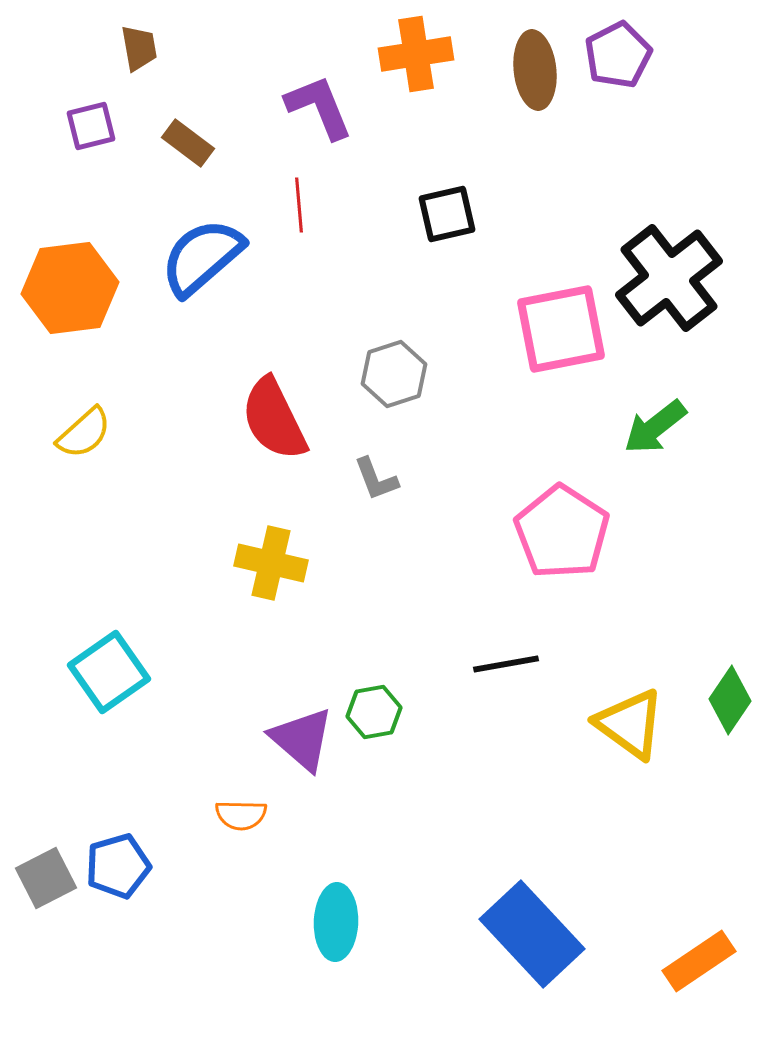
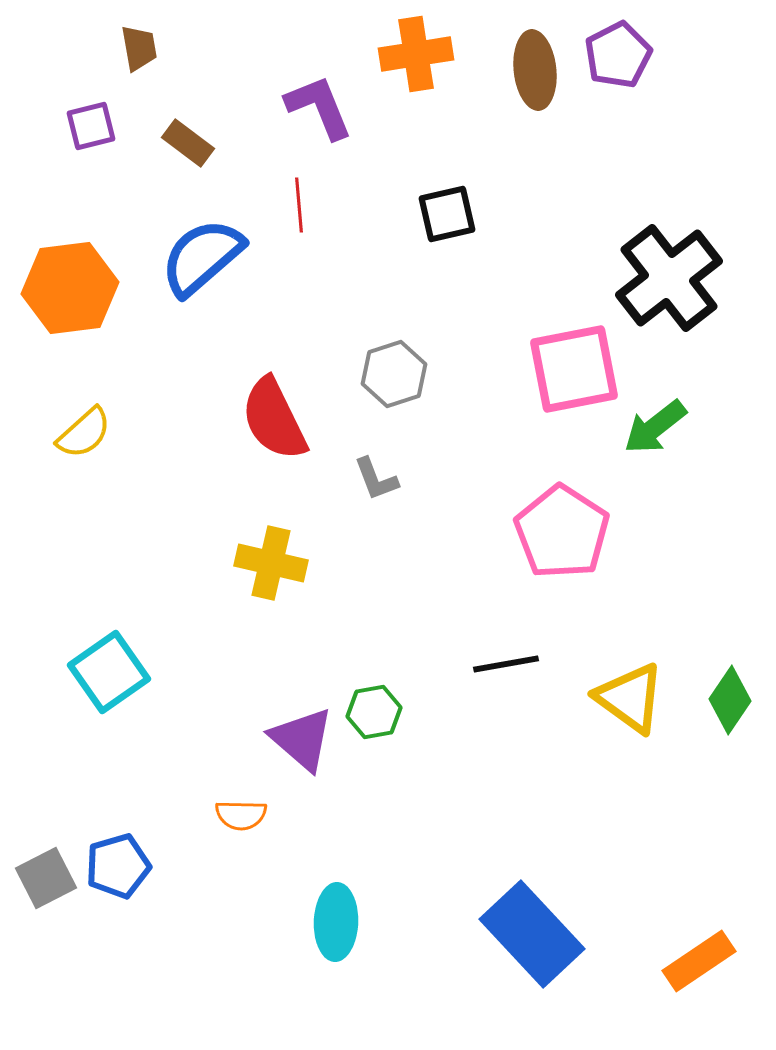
pink square: moved 13 px right, 40 px down
yellow triangle: moved 26 px up
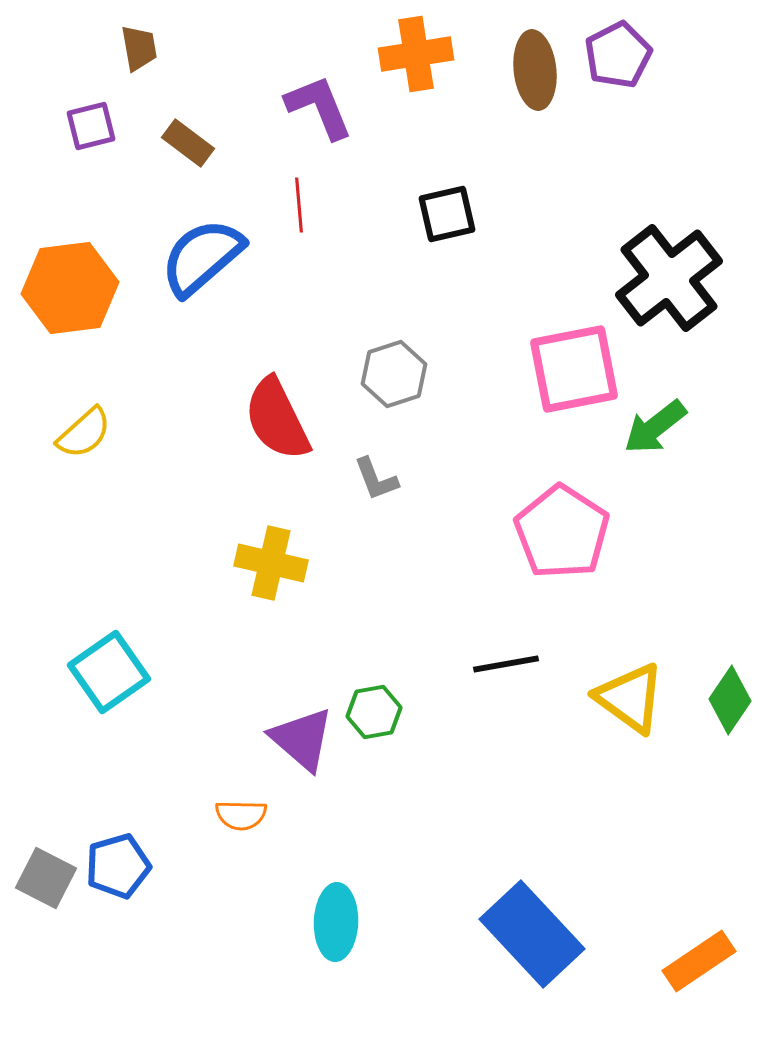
red semicircle: moved 3 px right
gray square: rotated 36 degrees counterclockwise
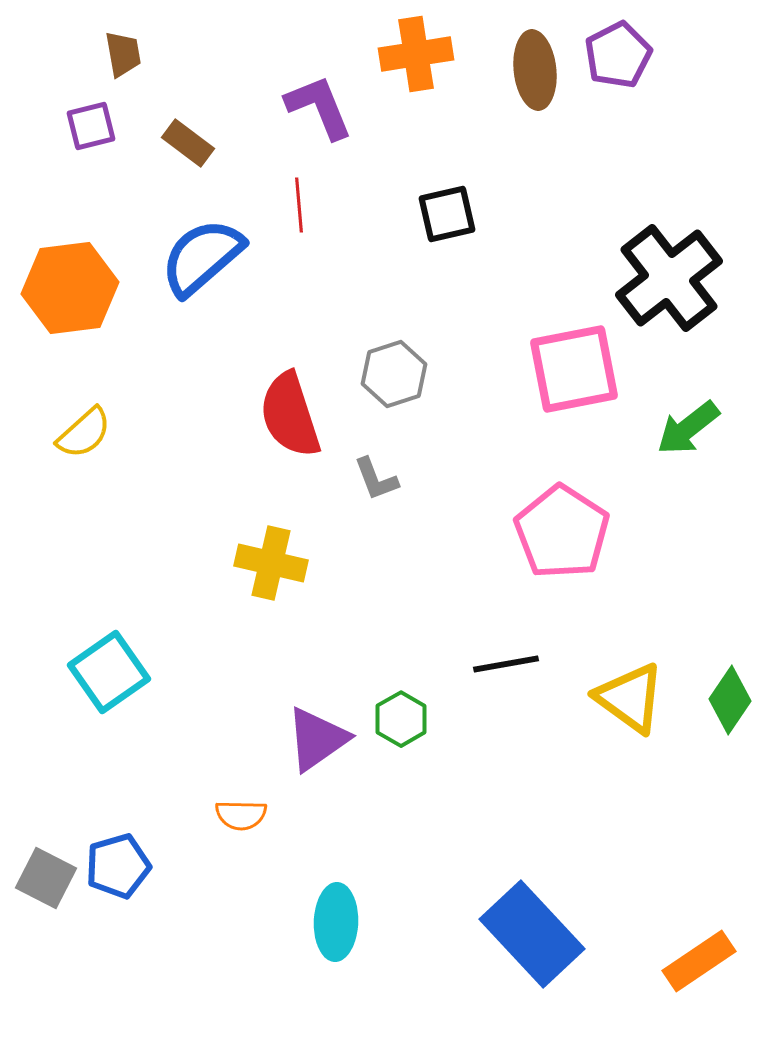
brown trapezoid: moved 16 px left, 6 px down
red semicircle: moved 13 px right, 4 px up; rotated 8 degrees clockwise
green arrow: moved 33 px right, 1 px down
green hexagon: moved 27 px right, 7 px down; rotated 20 degrees counterclockwise
purple triangle: moved 15 px right; rotated 44 degrees clockwise
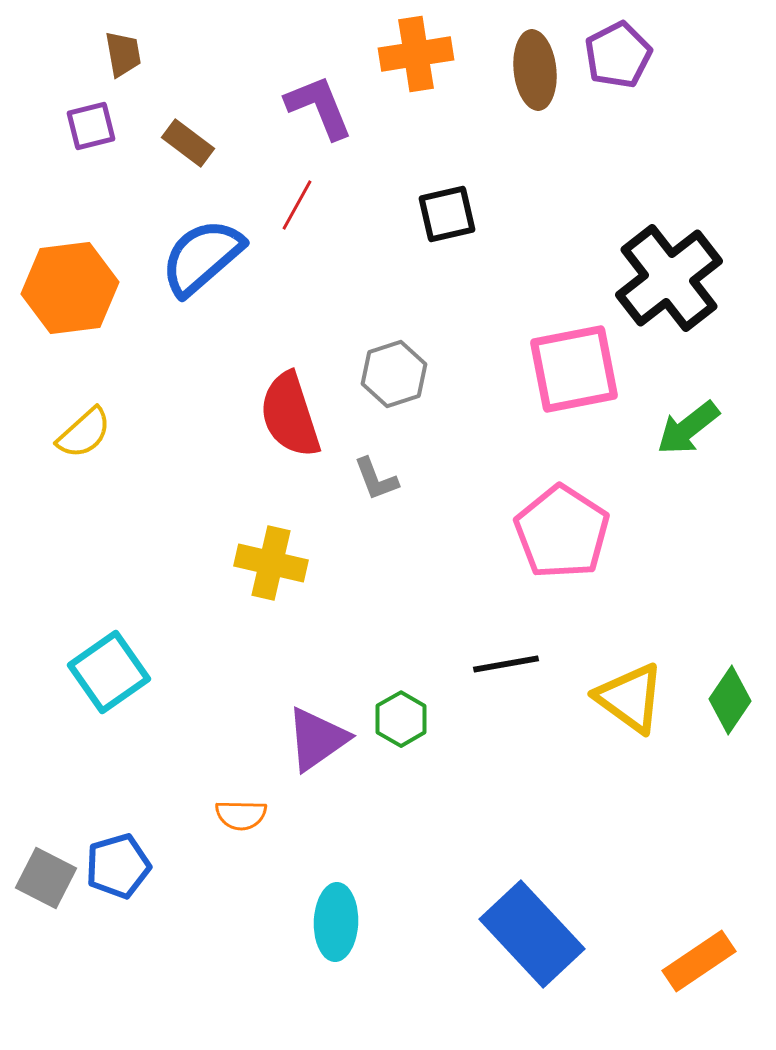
red line: moved 2 px left; rotated 34 degrees clockwise
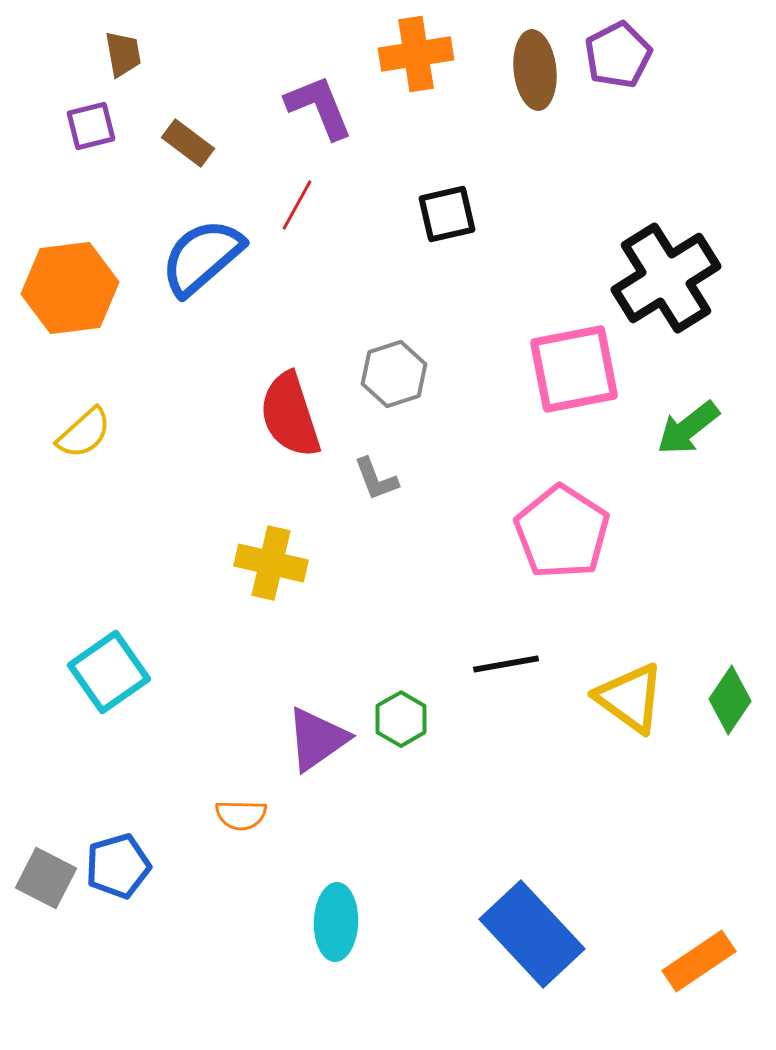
black cross: moved 3 px left; rotated 6 degrees clockwise
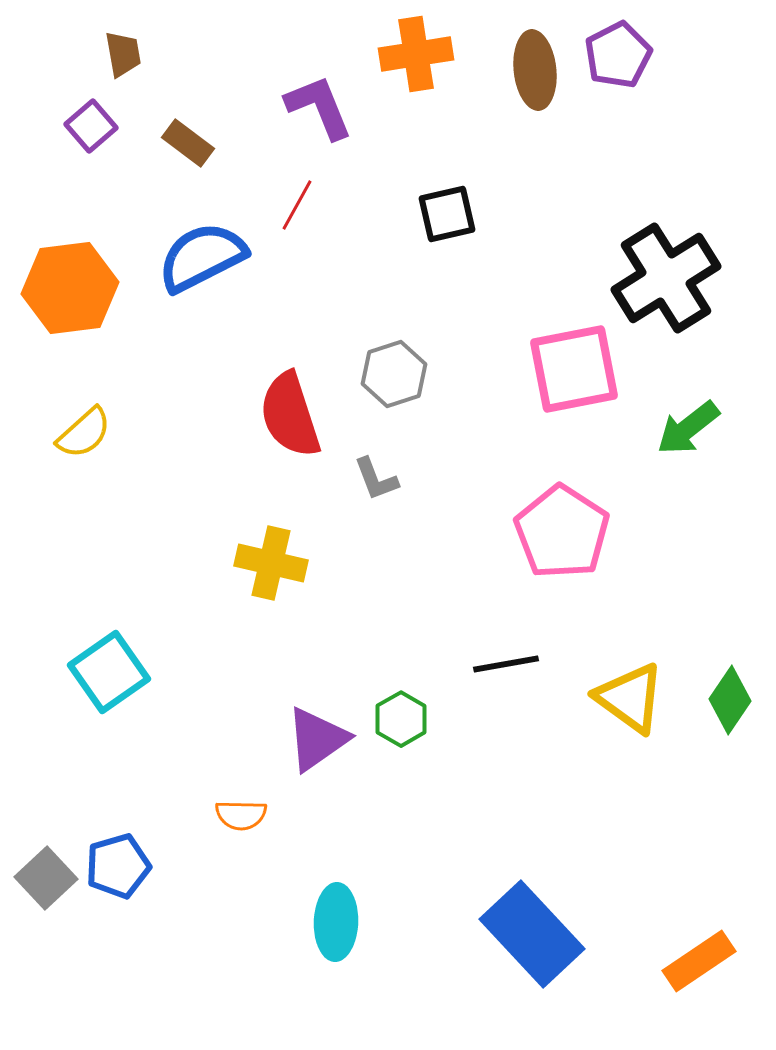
purple square: rotated 27 degrees counterclockwise
blue semicircle: rotated 14 degrees clockwise
gray square: rotated 20 degrees clockwise
